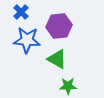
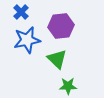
purple hexagon: moved 2 px right
blue star: rotated 16 degrees counterclockwise
green triangle: rotated 15 degrees clockwise
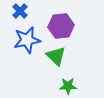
blue cross: moved 1 px left, 1 px up
green triangle: moved 1 px left, 3 px up
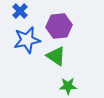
purple hexagon: moved 2 px left
green triangle: rotated 10 degrees counterclockwise
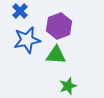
purple hexagon: rotated 15 degrees counterclockwise
green triangle: moved 1 px up; rotated 30 degrees counterclockwise
green star: rotated 18 degrees counterclockwise
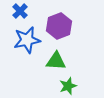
green triangle: moved 6 px down
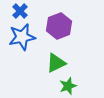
blue star: moved 5 px left, 3 px up
green triangle: moved 2 px down; rotated 30 degrees counterclockwise
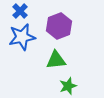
green triangle: moved 3 px up; rotated 20 degrees clockwise
